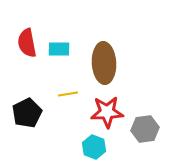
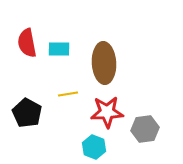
black pentagon: rotated 16 degrees counterclockwise
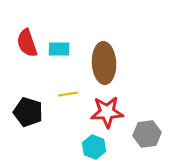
red semicircle: rotated 8 degrees counterclockwise
black pentagon: moved 1 px right, 1 px up; rotated 12 degrees counterclockwise
gray hexagon: moved 2 px right, 5 px down
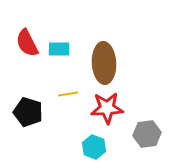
red semicircle: rotated 8 degrees counterclockwise
red star: moved 4 px up
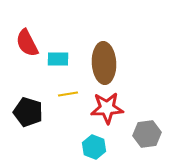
cyan rectangle: moved 1 px left, 10 px down
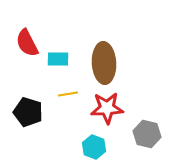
gray hexagon: rotated 20 degrees clockwise
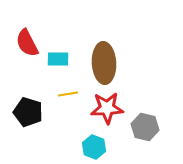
gray hexagon: moved 2 px left, 7 px up
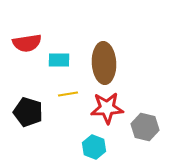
red semicircle: rotated 72 degrees counterclockwise
cyan rectangle: moved 1 px right, 1 px down
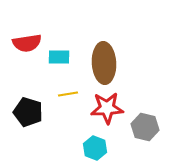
cyan rectangle: moved 3 px up
cyan hexagon: moved 1 px right, 1 px down
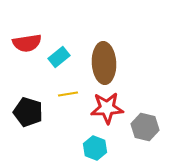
cyan rectangle: rotated 40 degrees counterclockwise
